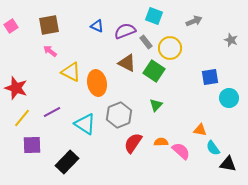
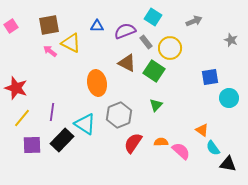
cyan square: moved 1 px left, 1 px down; rotated 12 degrees clockwise
blue triangle: rotated 24 degrees counterclockwise
yellow triangle: moved 29 px up
purple line: rotated 54 degrees counterclockwise
orange triangle: moved 2 px right; rotated 24 degrees clockwise
black rectangle: moved 5 px left, 22 px up
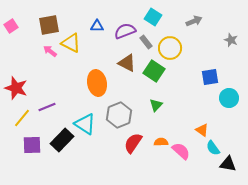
purple line: moved 5 px left, 5 px up; rotated 60 degrees clockwise
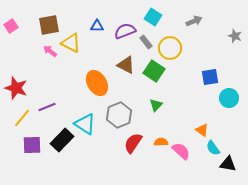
gray star: moved 4 px right, 4 px up
brown triangle: moved 1 px left, 2 px down
orange ellipse: rotated 20 degrees counterclockwise
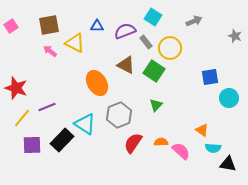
yellow triangle: moved 4 px right
cyan semicircle: rotated 49 degrees counterclockwise
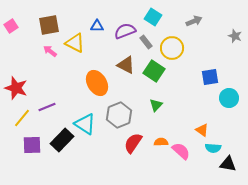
yellow circle: moved 2 px right
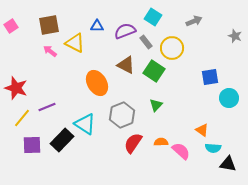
gray hexagon: moved 3 px right
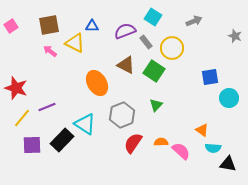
blue triangle: moved 5 px left
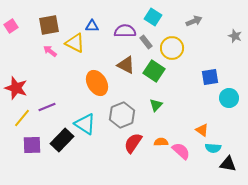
purple semicircle: rotated 20 degrees clockwise
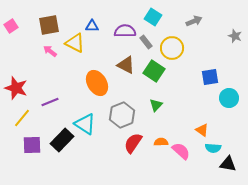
purple line: moved 3 px right, 5 px up
